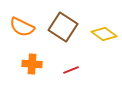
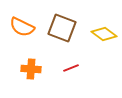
brown square: moved 1 px left, 1 px down; rotated 12 degrees counterclockwise
orange cross: moved 1 px left, 5 px down
red line: moved 2 px up
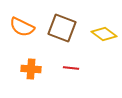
red line: rotated 28 degrees clockwise
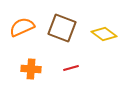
orange semicircle: rotated 130 degrees clockwise
red line: rotated 21 degrees counterclockwise
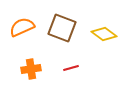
orange cross: rotated 12 degrees counterclockwise
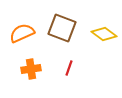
orange semicircle: moved 6 px down
red line: moved 2 px left; rotated 56 degrees counterclockwise
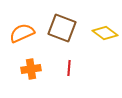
yellow diamond: moved 1 px right, 1 px up
red line: rotated 14 degrees counterclockwise
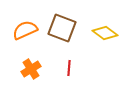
orange semicircle: moved 3 px right, 3 px up
orange cross: rotated 24 degrees counterclockwise
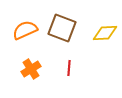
yellow diamond: rotated 40 degrees counterclockwise
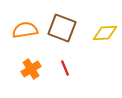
orange semicircle: rotated 15 degrees clockwise
red line: moved 4 px left; rotated 28 degrees counterclockwise
